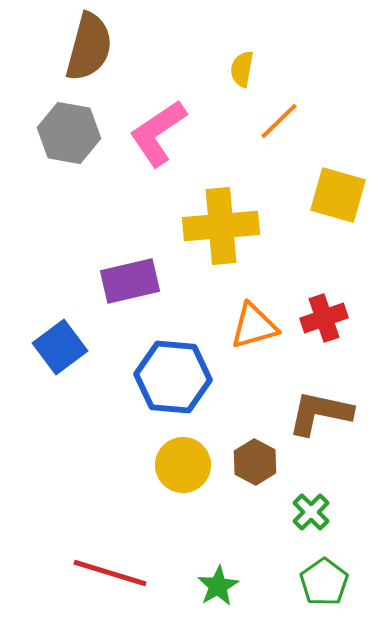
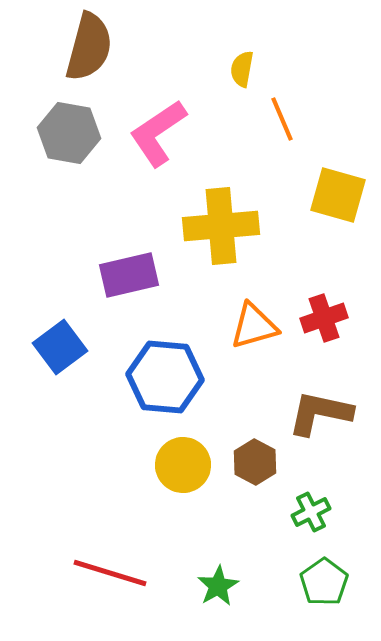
orange line: moved 3 px right, 2 px up; rotated 69 degrees counterclockwise
purple rectangle: moved 1 px left, 6 px up
blue hexagon: moved 8 px left
green cross: rotated 18 degrees clockwise
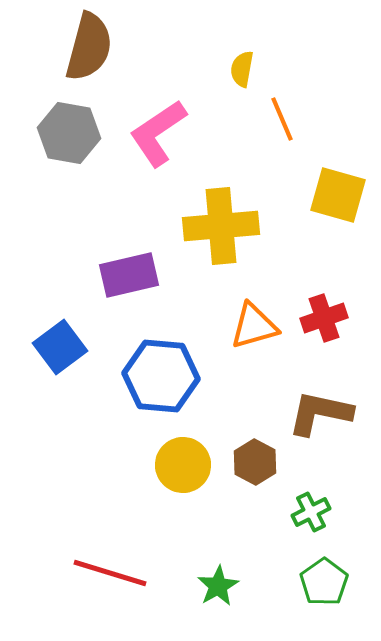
blue hexagon: moved 4 px left, 1 px up
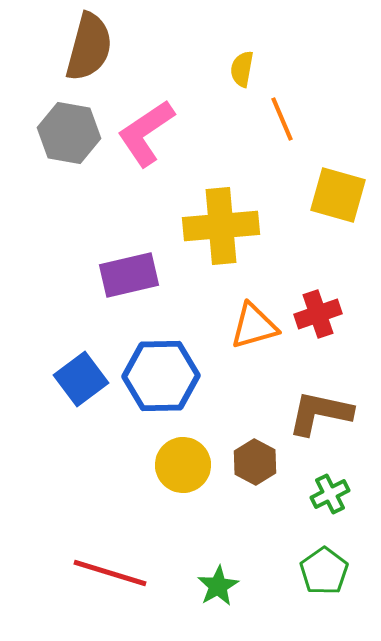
pink L-shape: moved 12 px left
red cross: moved 6 px left, 4 px up
blue square: moved 21 px right, 32 px down
blue hexagon: rotated 6 degrees counterclockwise
green cross: moved 19 px right, 18 px up
green pentagon: moved 11 px up
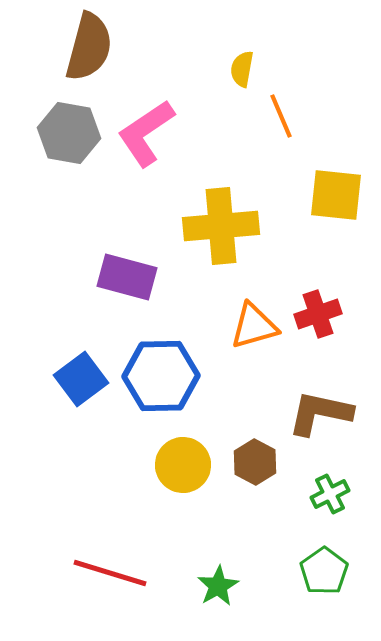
orange line: moved 1 px left, 3 px up
yellow square: moved 2 px left; rotated 10 degrees counterclockwise
purple rectangle: moved 2 px left, 2 px down; rotated 28 degrees clockwise
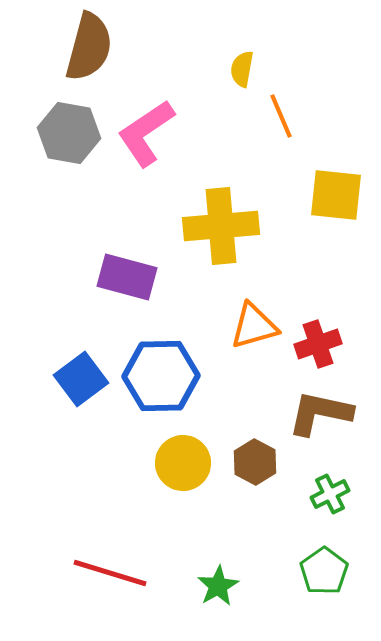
red cross: moved 30 px down
yellow circle: moved 2 px up
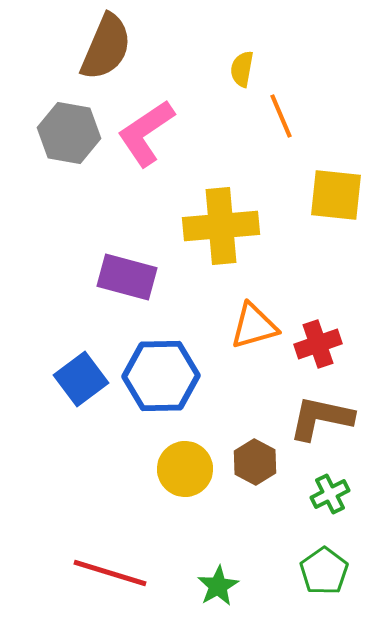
brown semicircle: moved 17 px right; rotated 8 degrees clockwise
brown L-shape: moved 1 px right, 5 px down
yellow circle: moved 2 px right, 6 px down
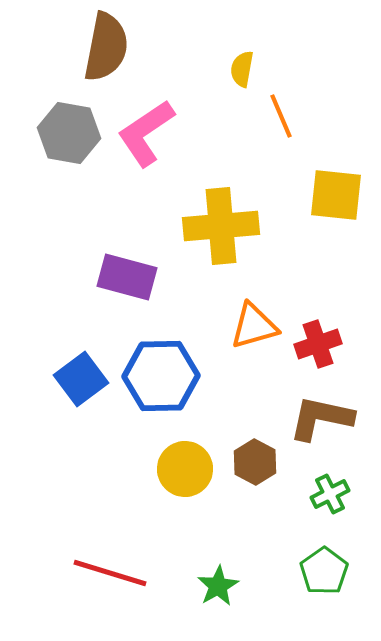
brown semicircle: rotated 12 degrees counterclockwise
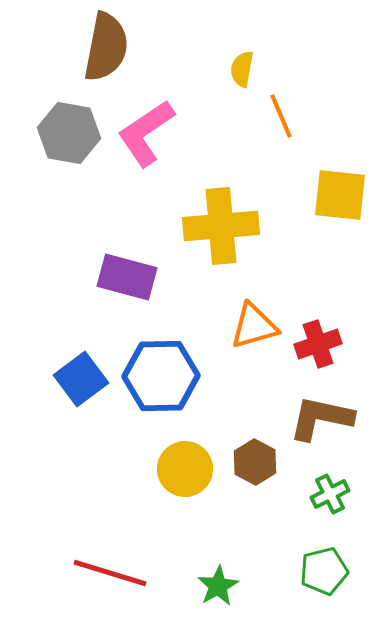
yellow square: moved 4 px right
green pentagon: rotated 21 degrees clockwise
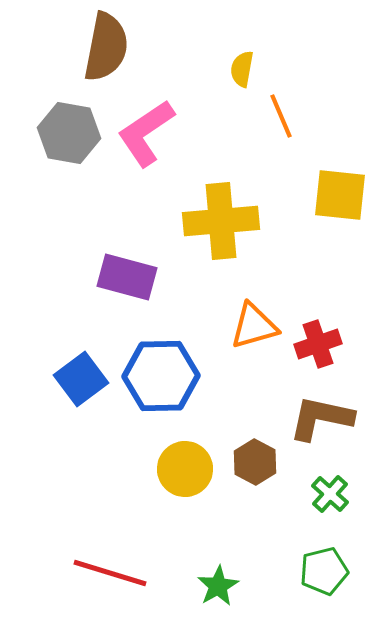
yellow cross: moved 5 px up
green cross: rotated 21 degrees counterclockwise
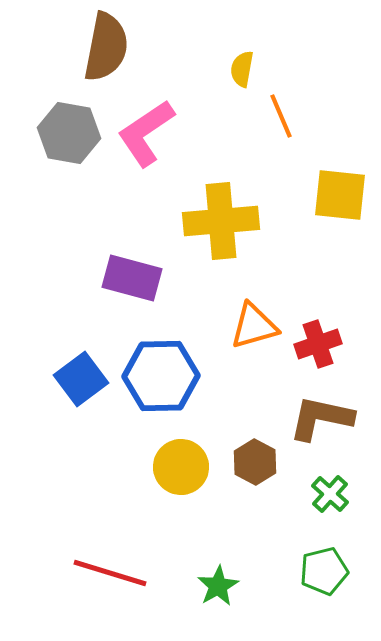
purple rectangle: moved 5 px right, 1 px down
yellow circle: moved 4 px left, 2 px up
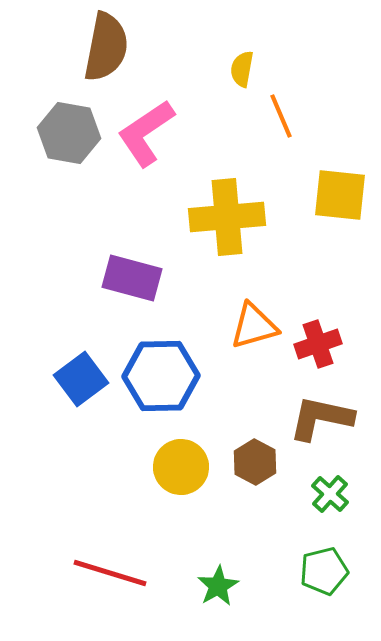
yellow cross: moved 6 px right, 4 px up
